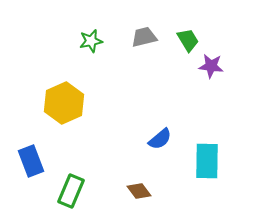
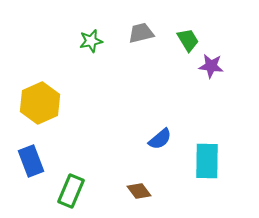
gray trapezoid: moved 3 px left, 4 px up
yellow hexagon: moved 24 px left
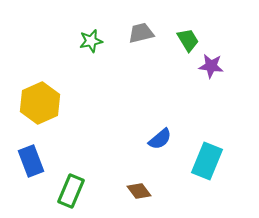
cyan rectangle: rotated 21 degrees clockwise
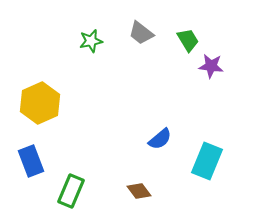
gray trapezoid: rotated 128 degrees counterclockwise
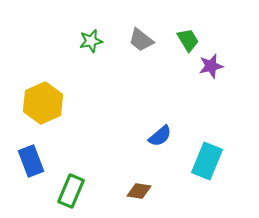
gray trapezoid: moved 7 px down
purple star: rotated 20 degrees counterclockwise
yellow hexagon: moved 3 px right
blue semicircle: moved 3 px up
brown diamond: rotated 45 degrees counterclockwise
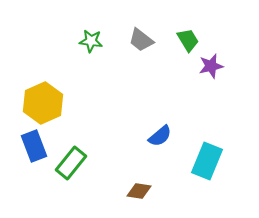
green star: rotated 20 degrees clockwise
blue rectangle: moved 3 px right, 15 px up
green rectangle: moved 28 px up; rotated 16 degrees clockwise
